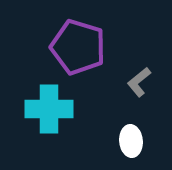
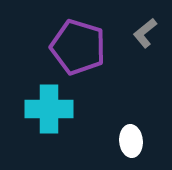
gray L-shape: moved 6 px right, 49 px up
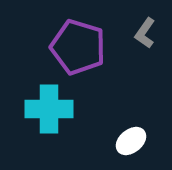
gray L-shape: rotated 16 degrees counterclockwise
white ellipse: rotated 56 degrees clockwise
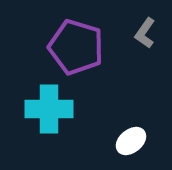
purple pentagon: moved 2 px left
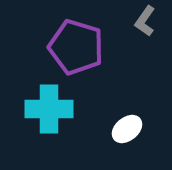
gray L-shape: moved 12 px up
white ellipse: moved 4 px left, 12 px up
